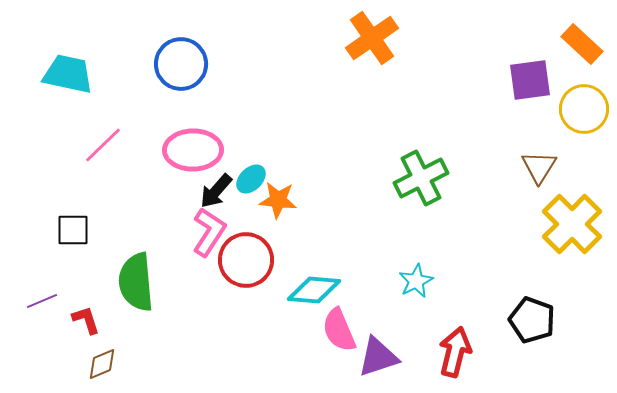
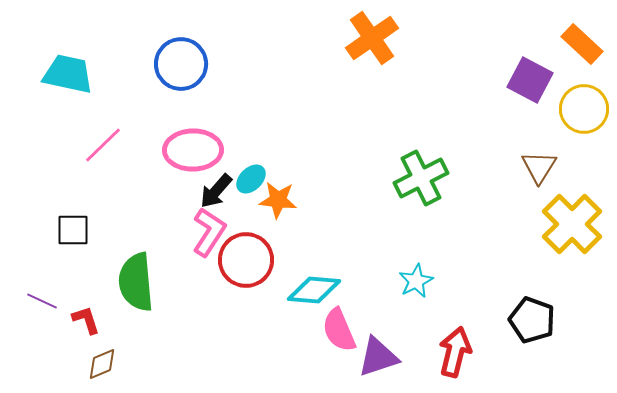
purple square: rotated 36 degrees clockwise
purple line: rotated 48 degrees clockwise
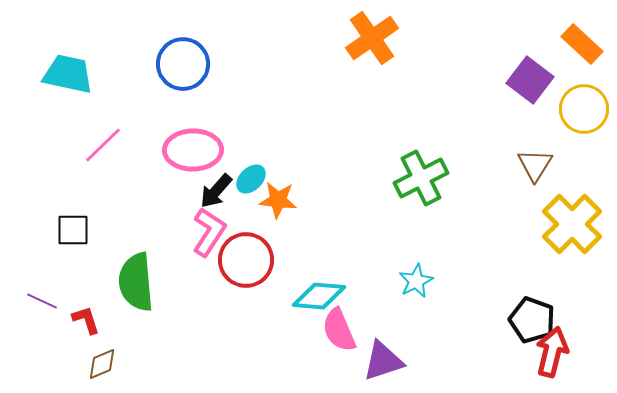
blue circle: moved 2 px right
purple square: rotated 9 degrees clockwise
brown triangle: moved 4 px left, 2 px up
cyan diamond: moved 5 px right, 6 px down
red arrow: moved 97 px right
purple triangle: moved 5 px right, 4 px down
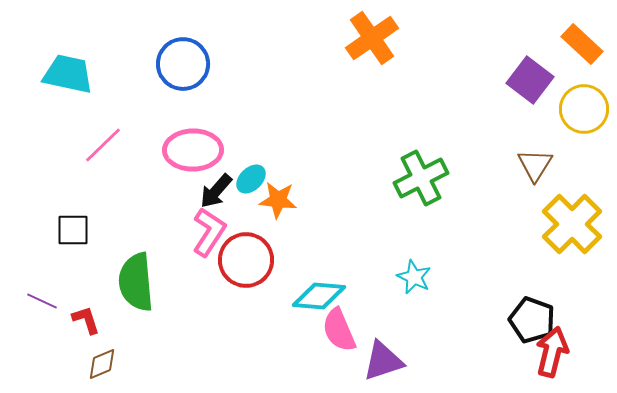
cyan star: moved 2 px left, 4 px up; rotated 20 degrees counterclockwise
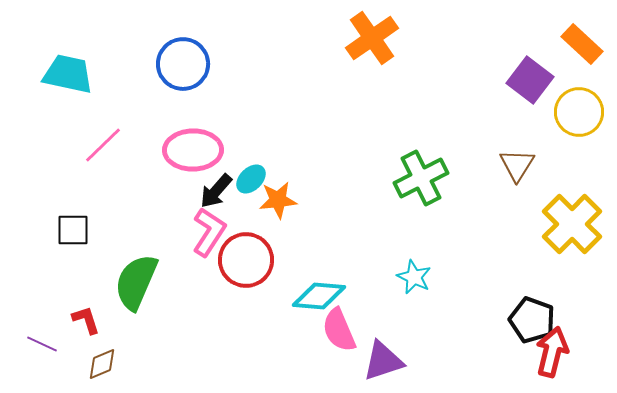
yellow circle: moved 5 px left, 3 px down
brown triangle: moved 18 px left
orange star: rotated 12 degrees counterclockwise
green semicircle: rotated 28 degrees clockwise
purple line: moved 43 px down
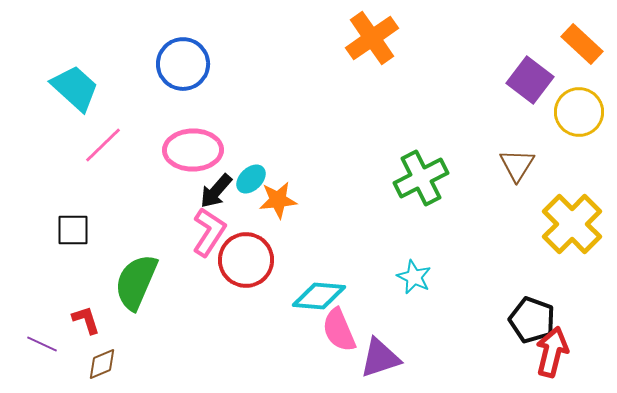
cyan trapezoid: moved 7 px right, 14 px down; rotated 30 degrees clockwise
purple triangle: moved 3 px left, 3 px up
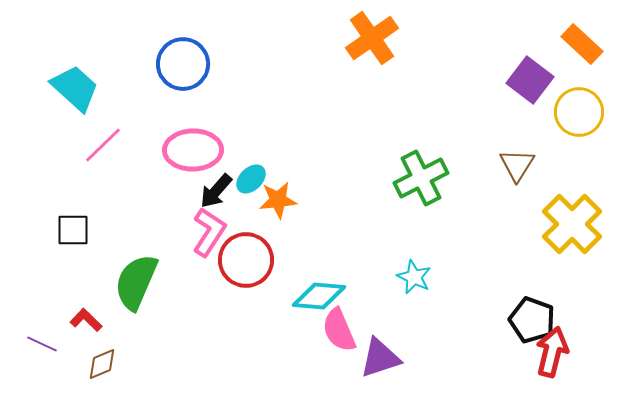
red L-shape: rotated 28 degrees counterclockwise
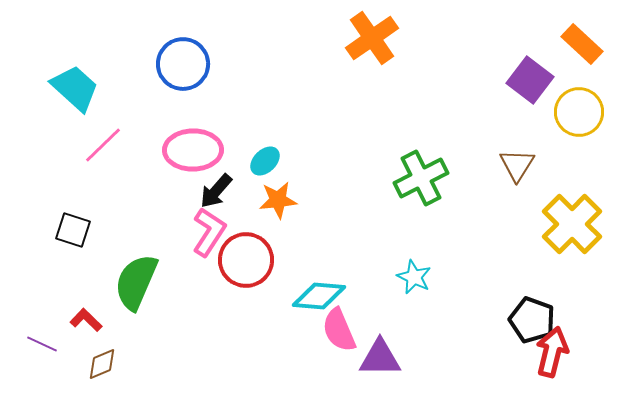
cyan ellipse: moved 14 px right, 18 px up
black square: rotated 18 degrees clockwise
purple triangle: rotated 18 degrees clockwise
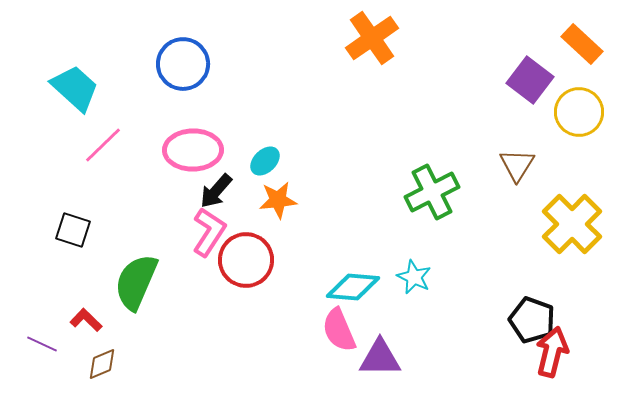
green cross: moved 11 px right, 14 px down
cyan diamond: moved 34 px right, 9 px up
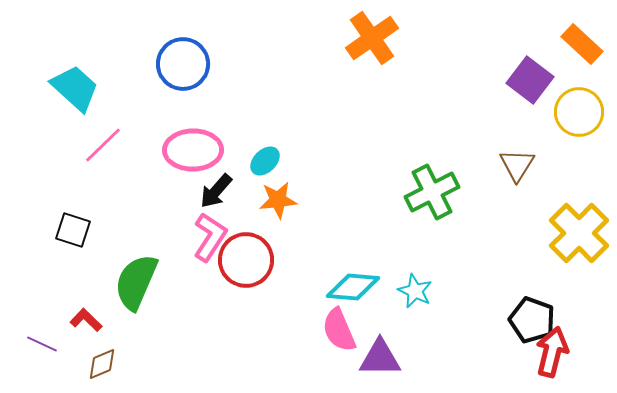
yellow cross: moved 7 px right, 9 px down
pink L-shape: moved 1 px right, 5 px down
cyan star: moved 1 px right, 14 px down
